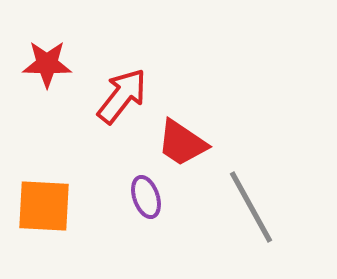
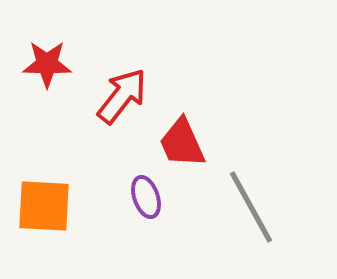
red trapezoid: rotated 32 degrees clockwise
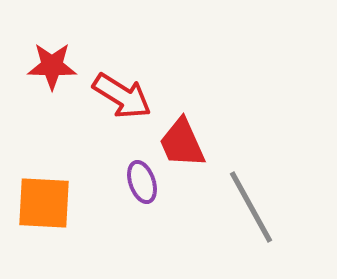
red star: moved 5 px right, 2 px down
red arrow: rotated 84 degrees clockwise
purple ellipse: moved 4 px left, 15 px up
orange square: moved 3 px up
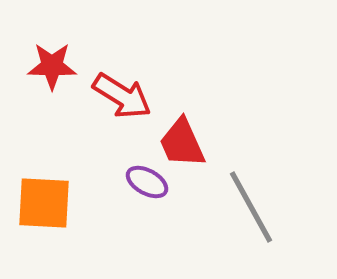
purple ellipse: moved 5 px right; rotated 42 degrees counterclockwise
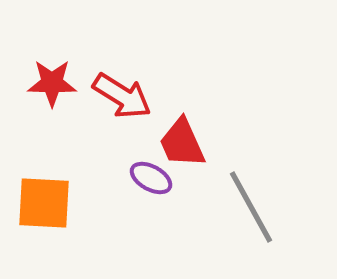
red star: moved 17 px down
purple ellipse: moved 4 px right, 4 px up
